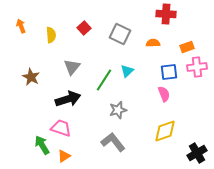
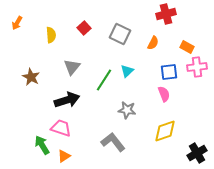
red cross: rotated 18 degrees counterclockwise
orange arrow: moved 4 px left, 3 px up; rotated 128 degrees counterclockwise
orange semicircle: rotated 120 degrees clockwise
orange rectangle: rotated 48 degrees clockwise
black arrow: moved 1 px left, 1 px down
gray star: moved 9 px right; rotated 24 degrees clockwise
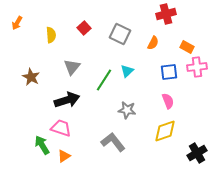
pink semicircle: moved 4 px right, 7 px down
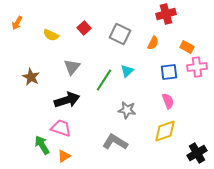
yellow semicircle: rotated 119 degrees clockwise
gray L-shape: moved 2 px right; rotated 20 degrees counterclockwise
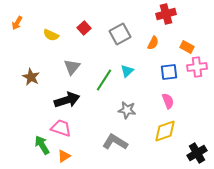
gray square: rotated 35 degrees clockwise
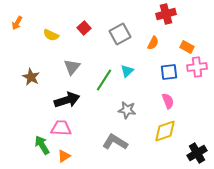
pink trapezoid: rotated 15 degrees counterclockwise
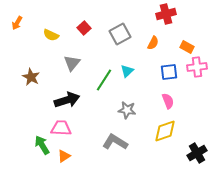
gray triangle: moved 4 px up
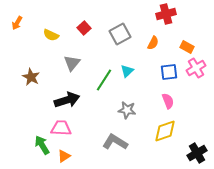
pink cross: moved 1 px left, 1 px down; rotated 24 degrees counterclockwise
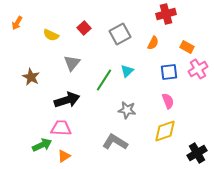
pink cross: moved 2 px right, 1 px down
green arrow: rotated 96 degrees clockwise
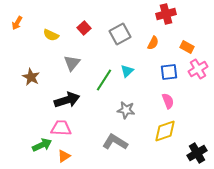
gray star: moved 1 px left
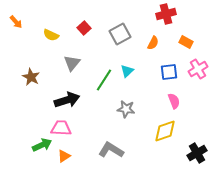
orange arrow: moved 1 px left, 1 px up; rotated 72 degrees counterclockwise
orange rectangle: moved 1 px left, 5 px up
pink semicircle: moved 6 px right
gray star: moved 1 px up
gray L-shape: moved 4 px left, 8 px down
